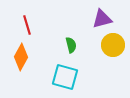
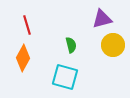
orange diamond: moved 2 px right, 1 px down
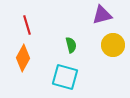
purple triangle: moved 4 px up
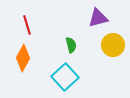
purple triangle: moved 4 px left, 3 px down
cyan square: rotated 32 degrees clockwise
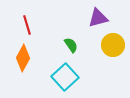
green semicircle: rotated 21 degrees counterclockwise
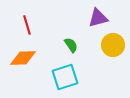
orange diamond: rotated 60 degrees clockwise
cyan square: rotated 24 degrees clockwise
